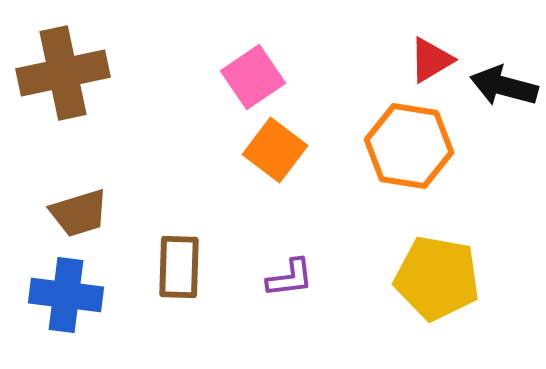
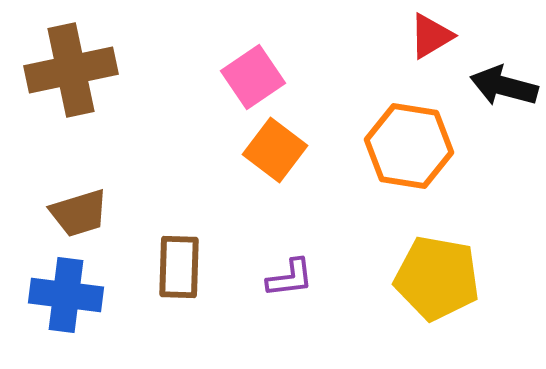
red triangle: moved 24 px up
brown cross: moved 8 px right, 3 px up
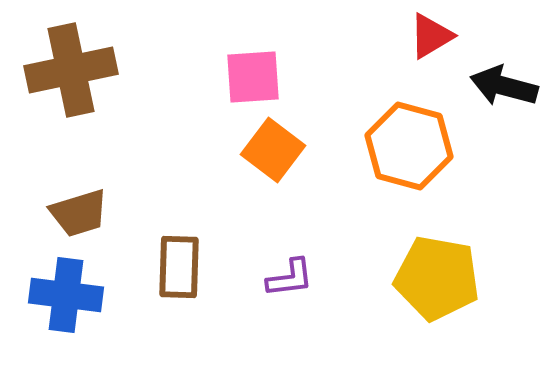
pink square: rotated 30 degrees clockwise
orange hexagon: rotated 6 degrees clockwise
orange square: moved 2 px left
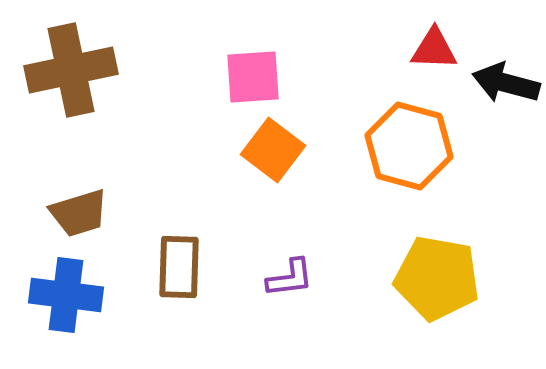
red triangle: moved 3 px right, 13 px down; rotated 33 degrees clockwise
black arrow: moved 2 px right, 3 px up
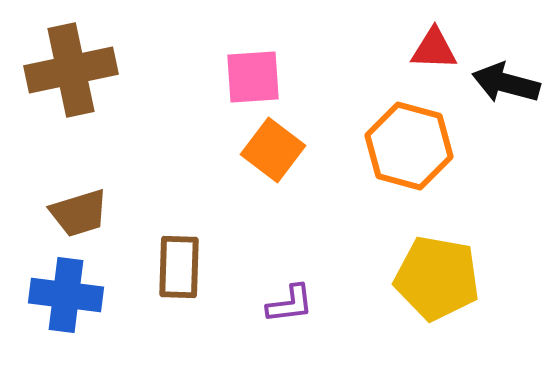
purple L-shape: moved 26 px down
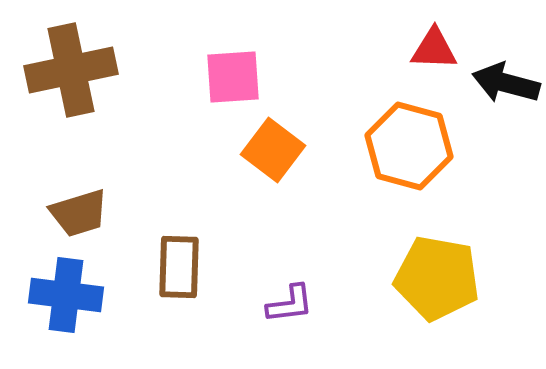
pink square: moved 20 px left
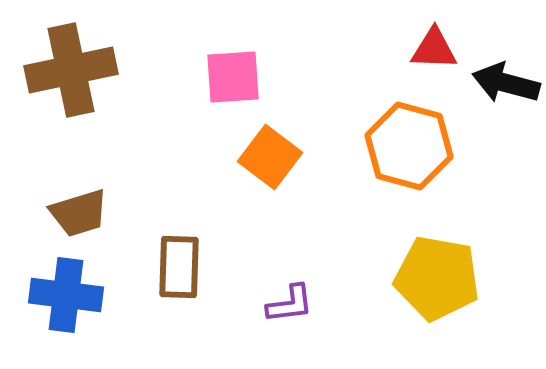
orange square: moved 3 px left, 7 px down
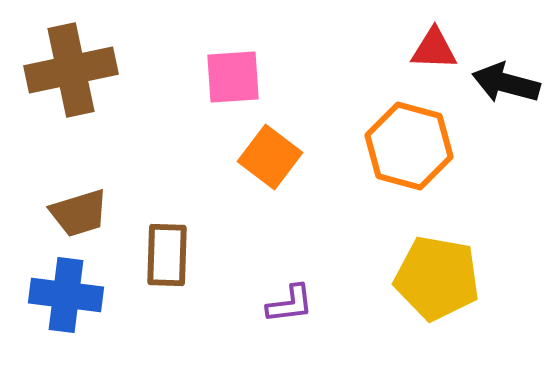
brown rectangle: moved 12 px left, 12 px up
